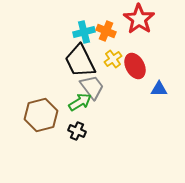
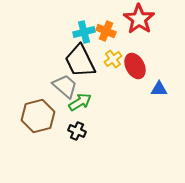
gray trapezoid: moved 27 px left, 1 px up; rotated 12 degrees counterclockwise
brown hexagon: moved 3 px left, 1 px down
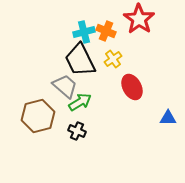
black trapezoid: moved 1 px up
red ellipse: moved 3 px left, 21 px down
blue triangle: moved 9 px right, 29 px down
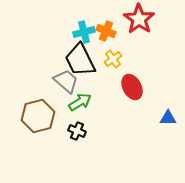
gray trapezoid: moved 1 px right, 5 px up
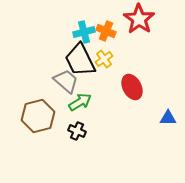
yellow cross: moved 9 px left
